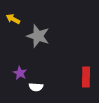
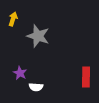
yellow arrow: rotated 80 degrees clockwise
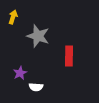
yellow arrow: moved 2 px up
purple star: rotated 16 degrees clockwise
red rectangle: moved 17 px left, 21 px up
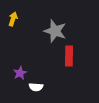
yellow arrow: moved 2 px down
gray star: moved 17 px right, 5 px up
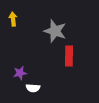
yellow arrow: rotated 24 degrees counterclockwise
purple star: rotated 16 degrees clockwise
white semicircle: moved 3 px left, 1 px down
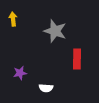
red rectangle: moved 8 px right, 3 px down
white semicircle: moved 13 px right
